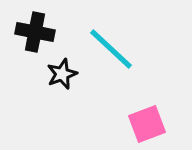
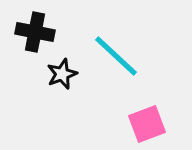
cyan line: moved 5 px right, 7 px down
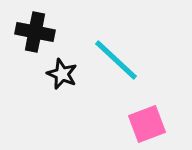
cyan line: moved 4 px down
black star: rotated 28 degrees counterclockwise
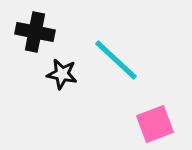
black star: rotated 12 degrees counterclockwise
pink square: moved 8 px right
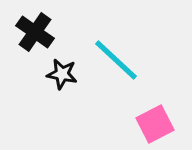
black cross: rotated 24 degrees clockwise
pink square: rotated 6 degrees counterclockwise
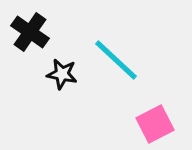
black cross: moved 5 px left
